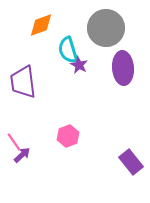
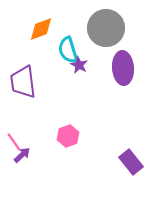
orange diamond: moved 4 px down
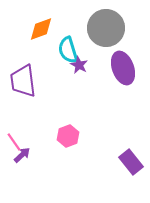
purple ellipse: rotated 16 degrees counterclockwise
purple trapezoid: moved 1 px up
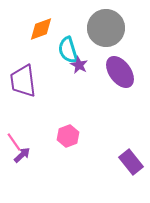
purple ellipse: moved 3 px left, 4 px down; rotated 16 degrees counterclockwise
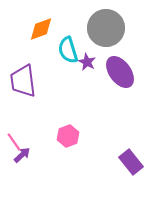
purple star: moved 8 px right, 3 px up
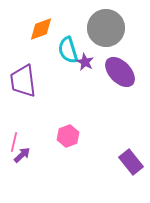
purple star: moved 2 px left
purple ellipse: rotated 8 degrees counterclockwise
pink line: rotated 48 degrees clockwise
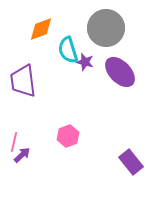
purple star: rotated 12 degrees counterclockwise
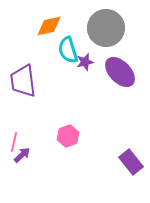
orange diamond: moved 8 px right, 3 px up; rotated 8 degrees clockwise
purple star: rotated 30 degrees counterclockwise
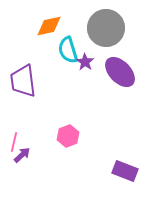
purple star: rotated 24 degrees counterclockwise
purple rectangle: moved 6 px left, 9 px down; rotated 30 degrees counterclockwise
